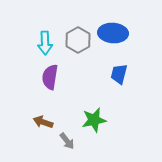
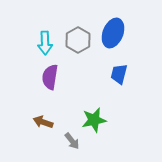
blue ellipse: rotated 72 degrees counterclockwise
gray arrow: moved 5 px right
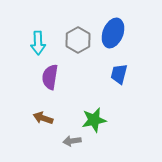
cyan arrow: moved 7 px left
brown arrow: moved 4 px up
gray arrow: rotated 120 degrees clockwise
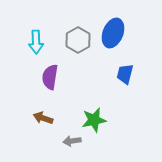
cyan arrow: moved 2 px left, 1 px up
blue trapezoid: moved 6 px right
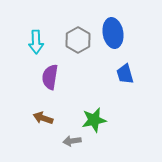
blue ellipse: rotated 32 degrees counterclockwise
blue trapezoid: rotated 30 degrees counterclockwise
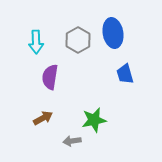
brown arrow: rotated 132 degrees clockwise
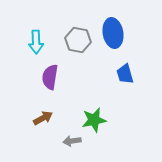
gray hexagon: rotated 20 degrees counterclockwise
